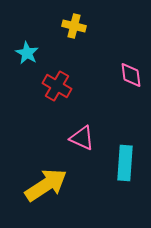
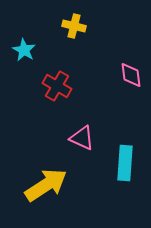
cyan star: moved 3 px left, 3 px up
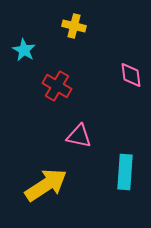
pink triangle: moved 3 px left, 2 px up; rotated 12 degrees counterclockwise
cyan rectangle: moved 9 px down
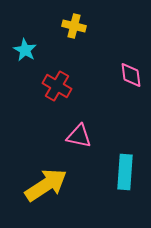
cyan star: moved 1 px right
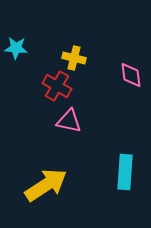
yellow cross: moved 32 px down
cyan star: moved 9 px left, 2 px up; rotated 25 degrees counterclockwise
pink triangle: moved 10 px left, 15 px up
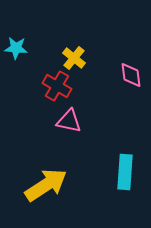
yellow cross: rotated 25 degrees clockwise
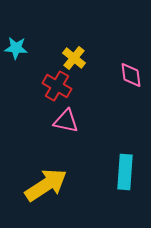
pink triangle: moved 3 px left
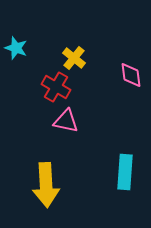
cyan star: rotated 15 degrees clockwise
red cross: moved 1 px left, 1 px down
yellow arrow: rotated 120 degrees clockwise
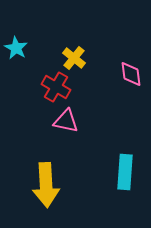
cyan star: rotated 10 degrees clockwise
pink diamond: moved 1 px up
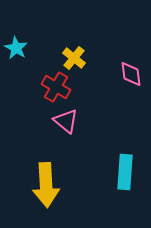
pink triangle: rotated 28 degrees clockwise
